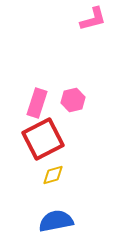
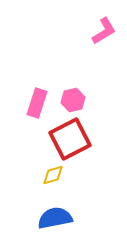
pink L-shape: moved 11 px right, 12 px down; rotated 16 degrees counterclockwise
red square: moved 27 px right
blue semicircle: moved 1 px left, 3 px up
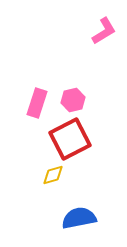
blue semicircle: moved 24 px right
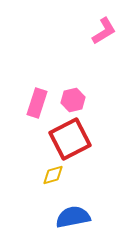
blue semicircle: moved 6 px left, 1 px up
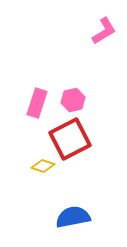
yellow diamond: moved 10 px left, 9 px up; rotated 35 degrees clockwise
